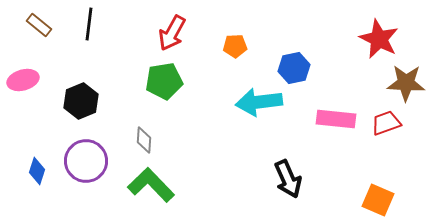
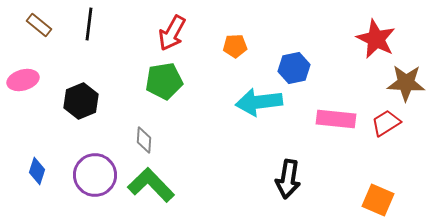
red star: moved 3 px left
red trapezoid: rotated 12 degrees counterclockwise
purple circle: moved 9 px right, 14 px down
black arrow: rotated 33 degrees clockwise
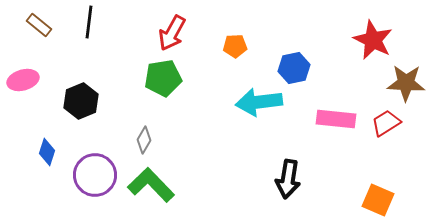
black line: moved 2 px up
red star: moved 3 px left, 1 px down
green pentagon: moved 1 px left, 3 px up
gray diamond: rotated 28 degrees clockwise
blue diamond: moved 10 px right, 19 px up
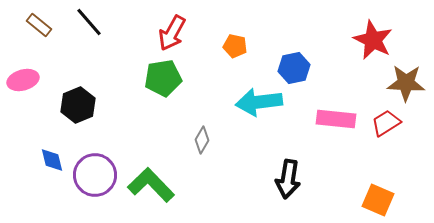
black line: rotated 48 degrees counterclockwise
orange pentagon: rotated 15 degrees clockwise
black hexagon: moved 3 px left, 4 px down
gray diamond: moved 58 px right
blue diamond: moved 5 px right, 8 px down; rotated 32 degrees counterclockwise
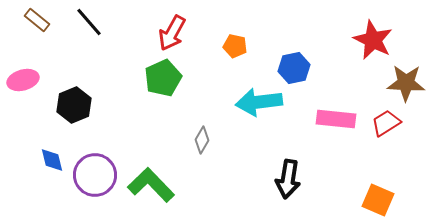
brown rectangle: moved 2 px left, 5 px up
green pentagon: rotated 15 degrees counterclockwise
black hexagon: moved 4 px left
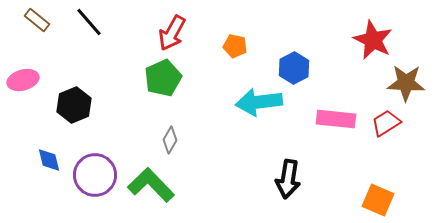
blue hexagon: rotated 16 degrees counterclockwise
gray diamond: moved 32 px left
blue diamond: moved 3 px left
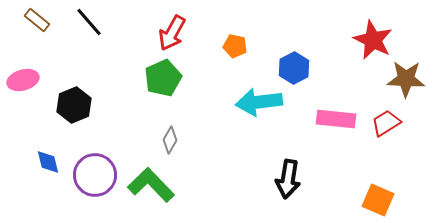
brown star: moved 4 px up
blue diamond: moved 1 px left, 2 px down
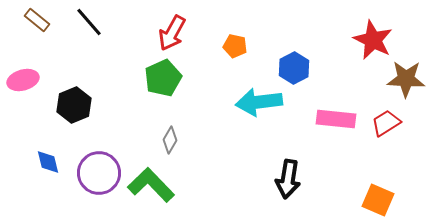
purple circle: moved 4 px right, 2 px up
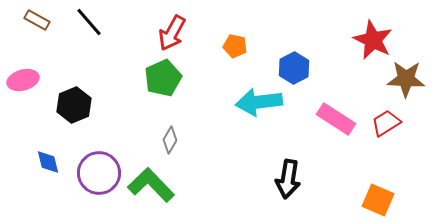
brown rectangle: rotated 10 degrees counterclockwise
pink rectangle: rotated 27 degrees clockwise
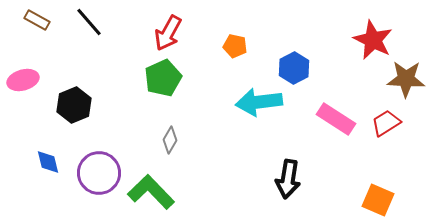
red arrow: moved 4 px left
green L-shape: moved 7 px down
